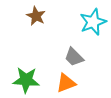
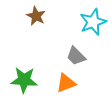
gray trapezoid: moved 2 px right, 1 px up
green star: moved 2 px left
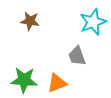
brown star: moved 6 px left, 5 px down; rotated 18 degrees counterclockwise
gray trapezoid: moved 1 px right; rotated 25 degrees clockwise
orange triangle: moved 9 px left
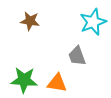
orange triangle: rotated 30 degrees clockwise
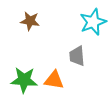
gray trapezoid: rotated 15 degrees clockwise
orange triangle: moved 3 px left, 3 px up
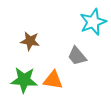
brown star: moved 20 px down
gray trapezoid: rotated 35 degrees counterclockwise
orange triangle: moved 1 px left
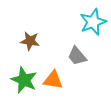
green star: rotated 20 degrees clockwise
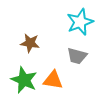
cyan star: moved 13 px left
brown star: moved 2 px down
gray trapezoid: rotated 35 degrees counterclockwise
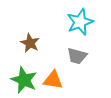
brown star: rotated 18 degrees clockwise
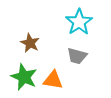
cyan star: moved 1 px left; rotated 12 degrees counterclockwise
green star: moved 3 px up
